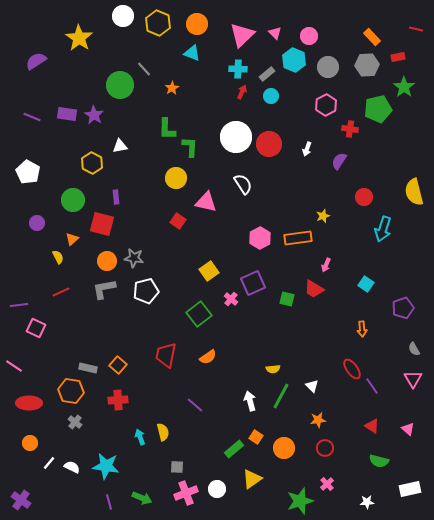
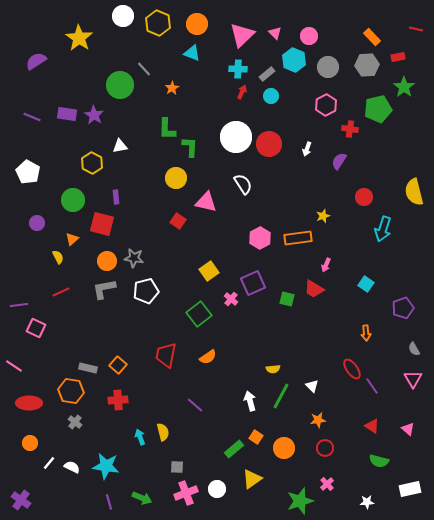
orange arrow at (362, 329): moved 4 px right, 4 px down
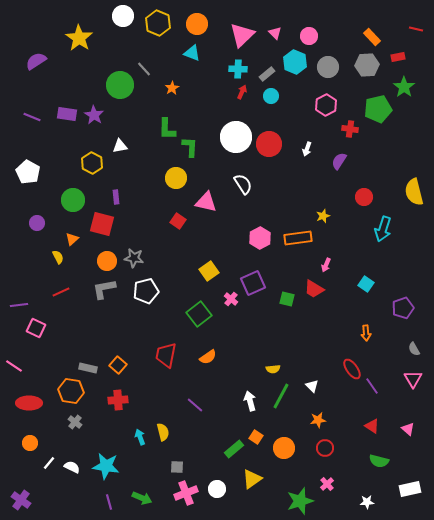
cyan hexagon at (294, 60): moved 1 px right, 2 px down
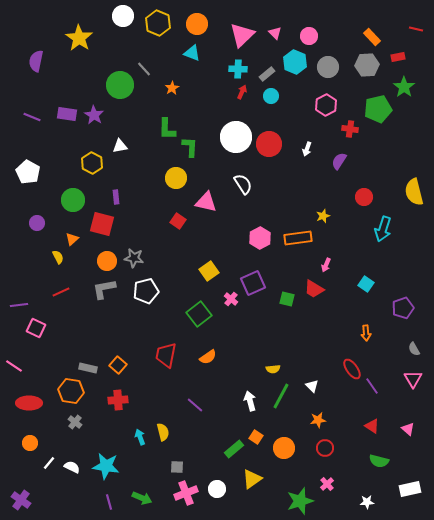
purple semicircle at (36, 61): rotated 45 degrees counterclockwise
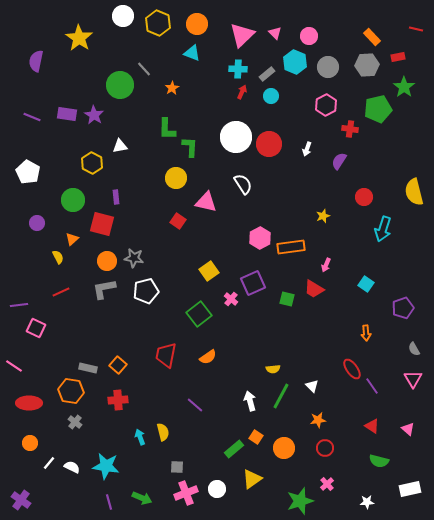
orange rectangle at (298, 238): moved 7 px left, 9 px down
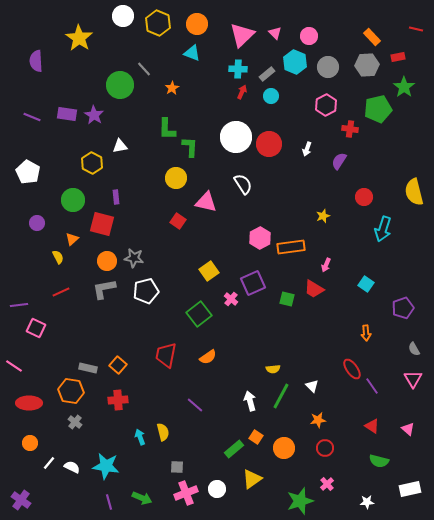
purple semicircle at (36, 61): rotated 15 degrees counterclockwise
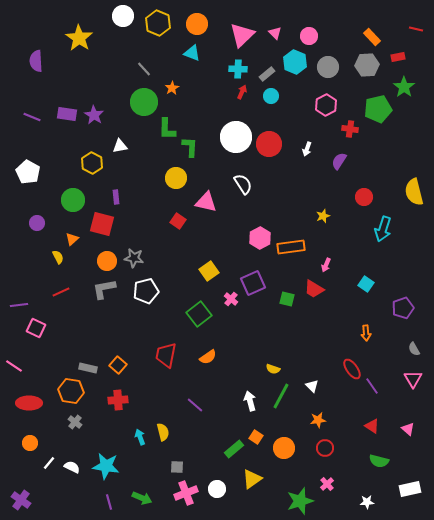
green circle at (120, 85): moved 24 px right, 17 px down
yellow semicircle at (273, 369): rotated 24 degrees clockwise
